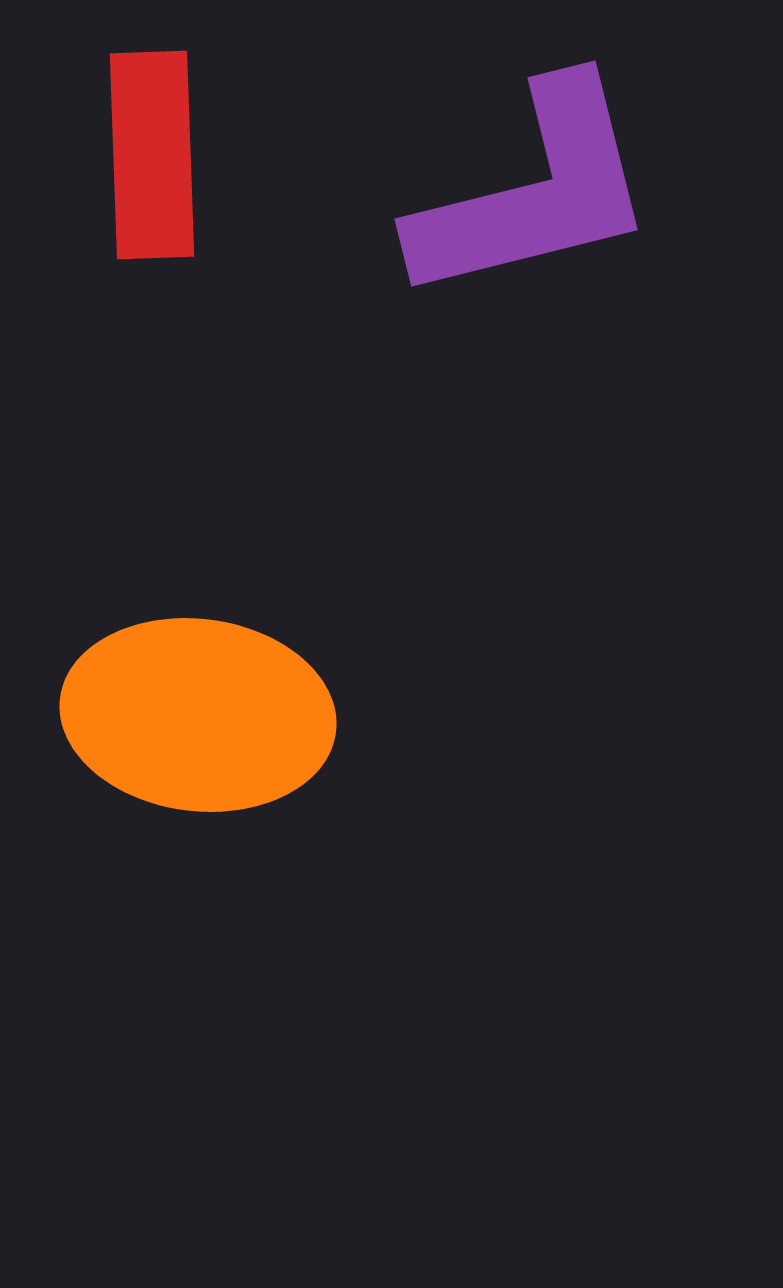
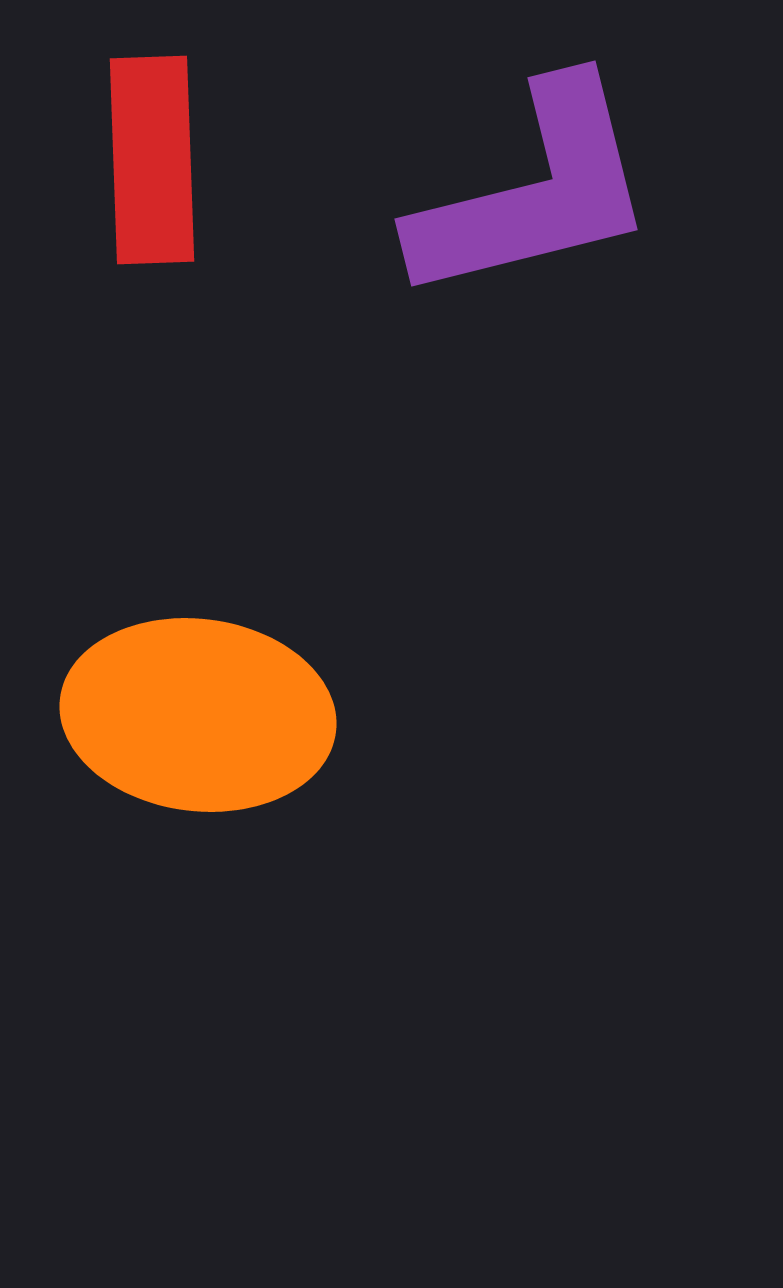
red rectangle: moved 5 px down
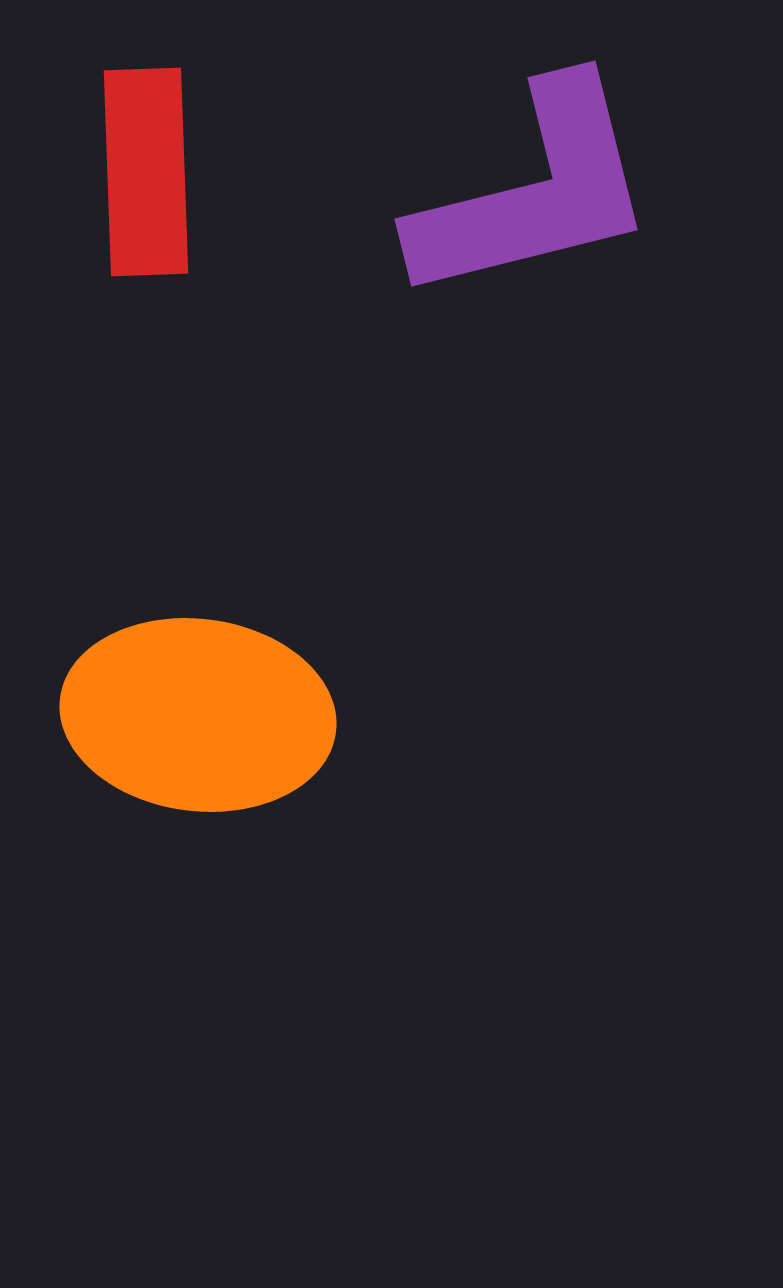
red rectangle: moved 6 px left, 12 px down
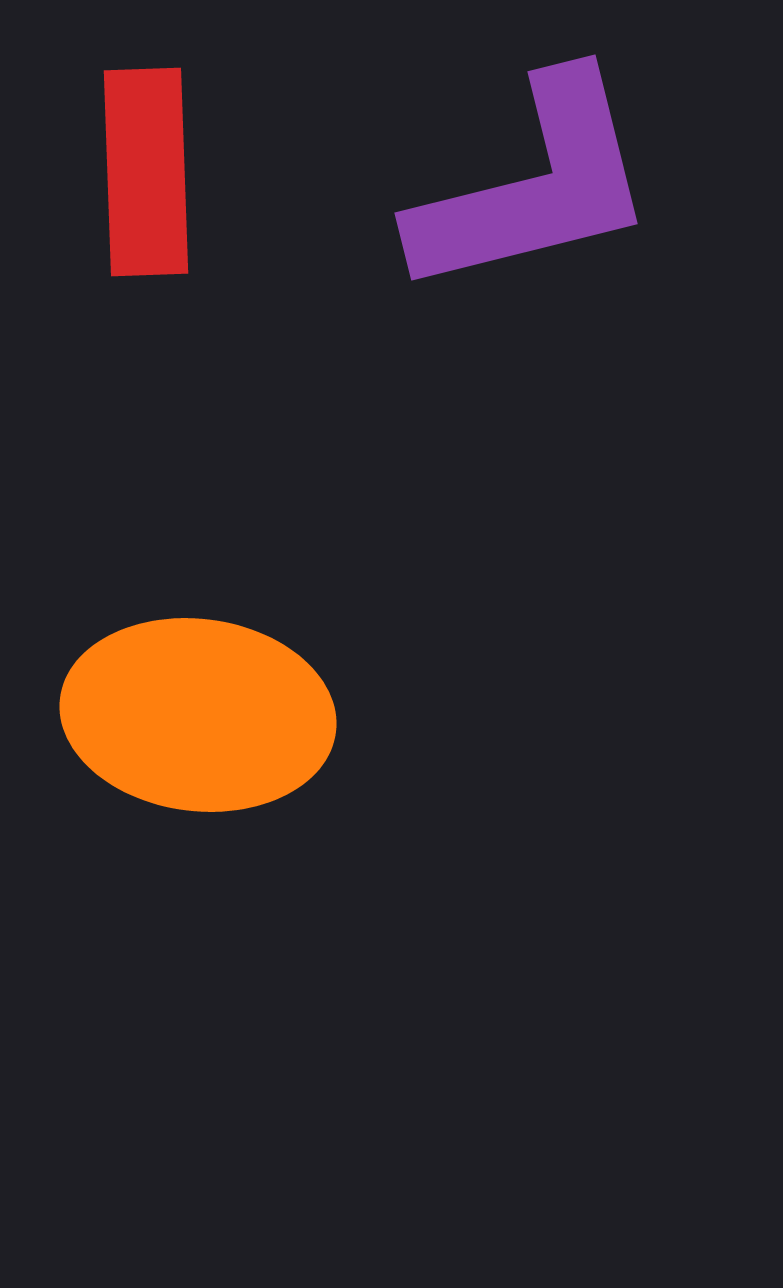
purple L-shape: moved 6 px up
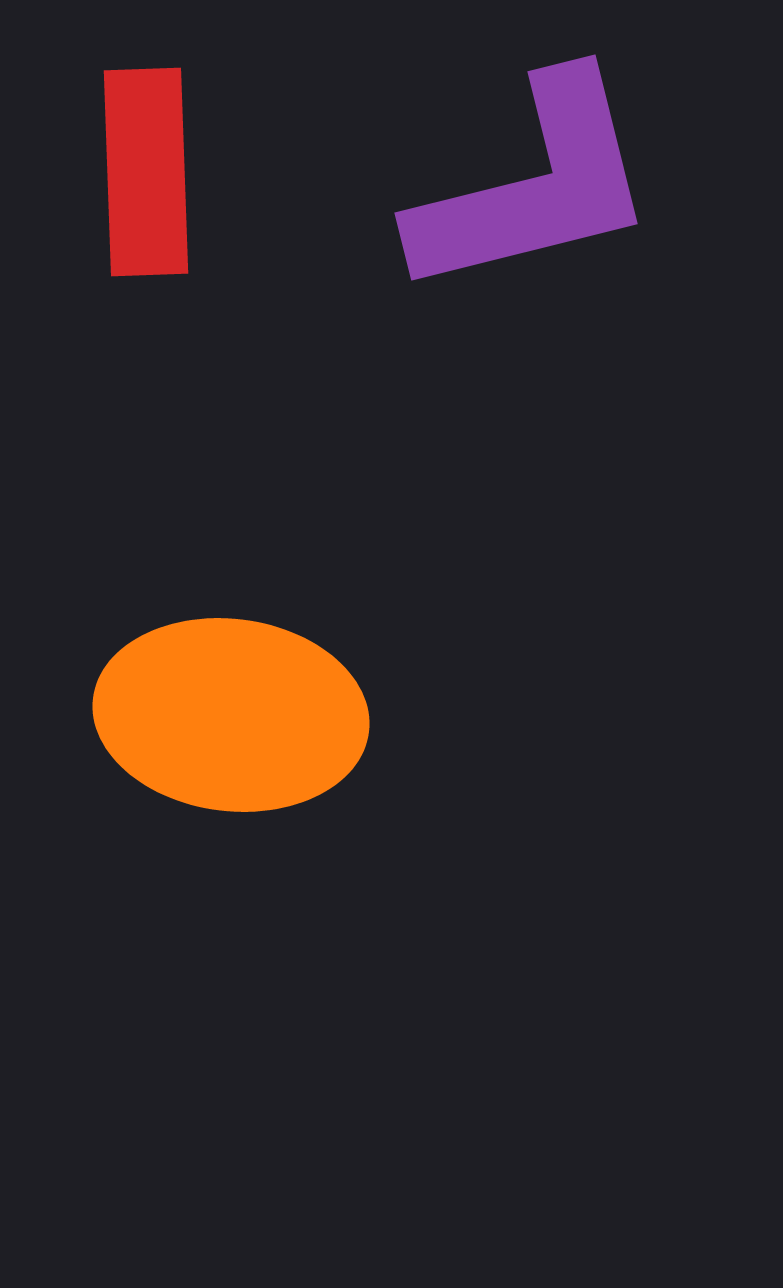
orange ellipse: moved 33 px right
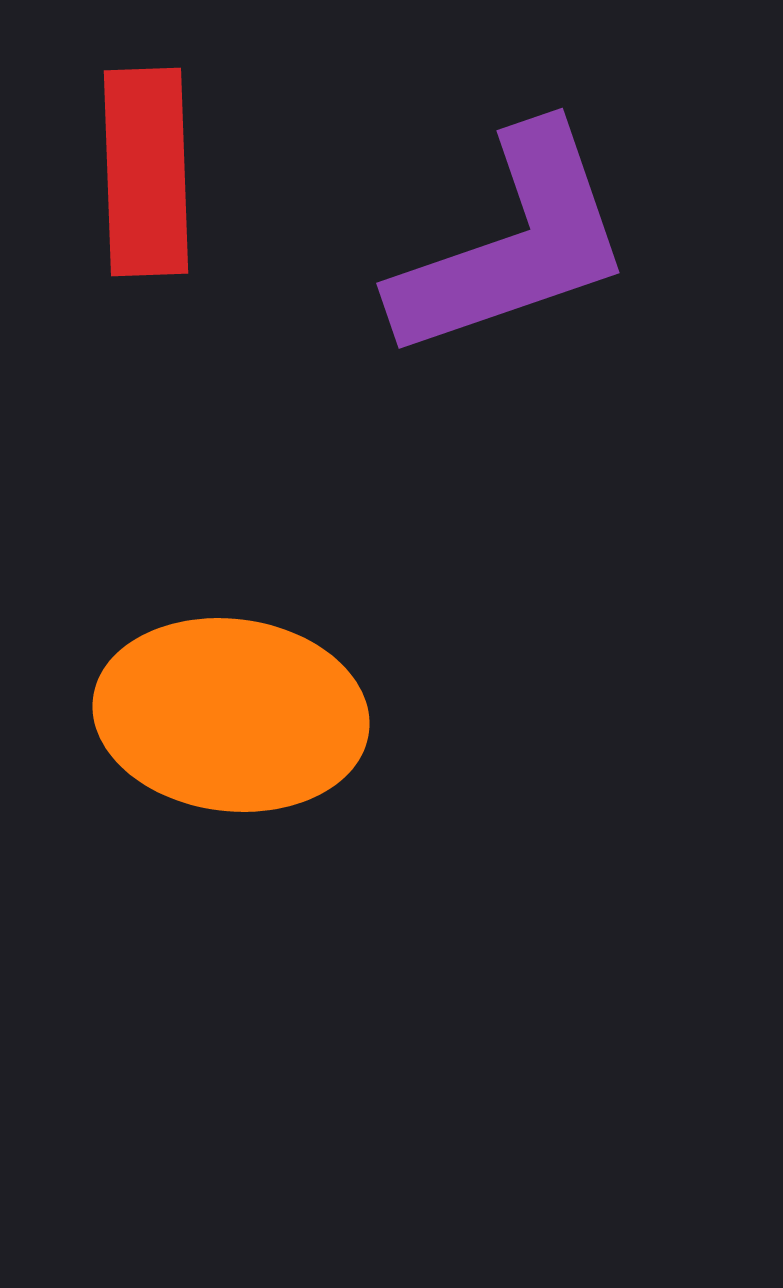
purple L-shape: moved 21 px left, 58 px down; rotated 5 degrees counterclockwise
